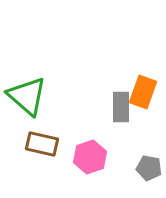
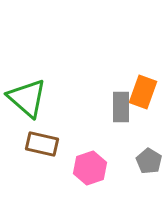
green triangle: moved 2 px down
pink hexagon: moved 11 px down
gray pentagon: moved 7 px up; rotated 20 degrees clockwise
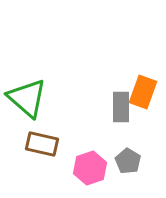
gray pentagon: moved 21 px left
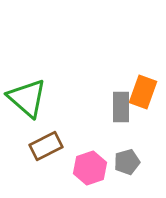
brown rectangle: moved 4 px right, 2 px down; rotated 40 degrees counterclockwise
gray pentagon: moved 1 px left, 1 px down; rotated 25 degrees clockwise
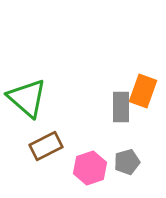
orange rectangle: moved 1 px up
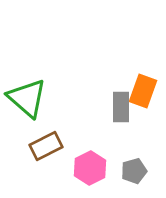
gray pentagon: moved 7 px right, 9 px down
pink hexagon: rotated 8 degrees counterclockwise
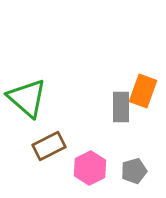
brown rectangle: moved 3 px right
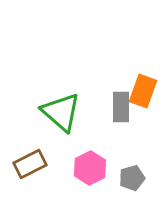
green triangle: moved 34 px right, 14 px down
brown rectangle: moved 19 px left, 18 px down
gray pentagon: moved 2 px left, 7 px down
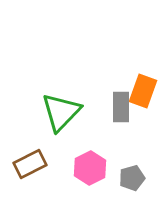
green triangle: rotated 33 degrees clockwise
